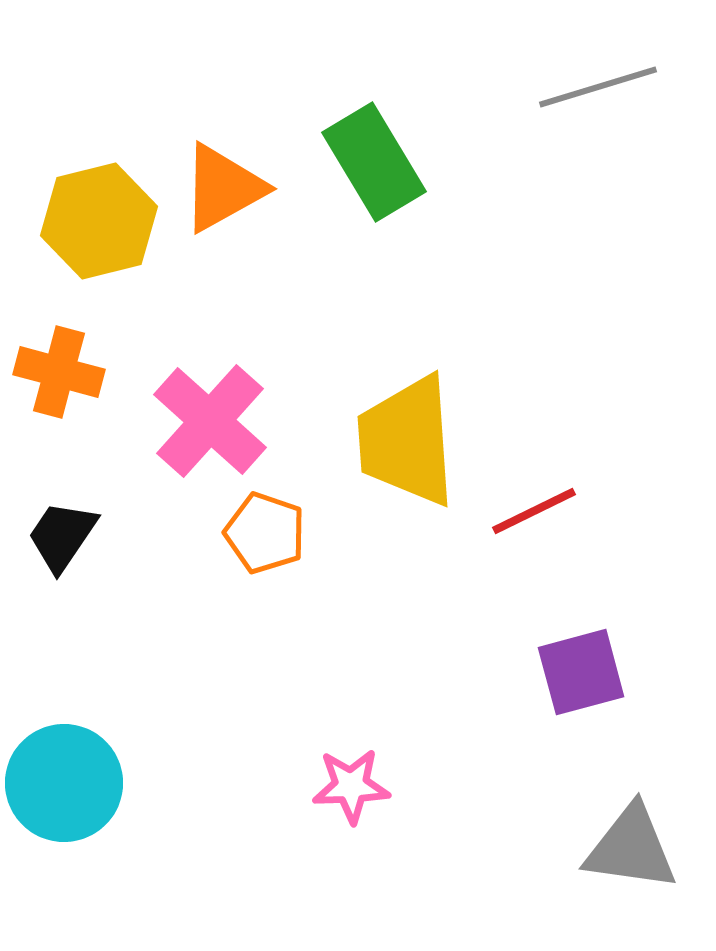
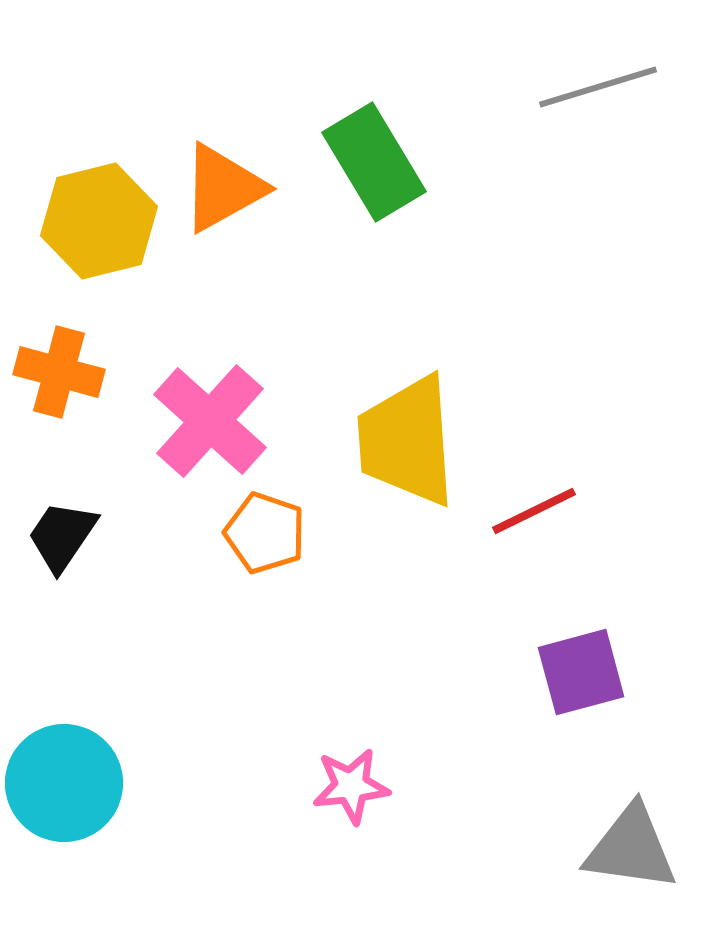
pink star: rotated 4 degrees counterclockwise
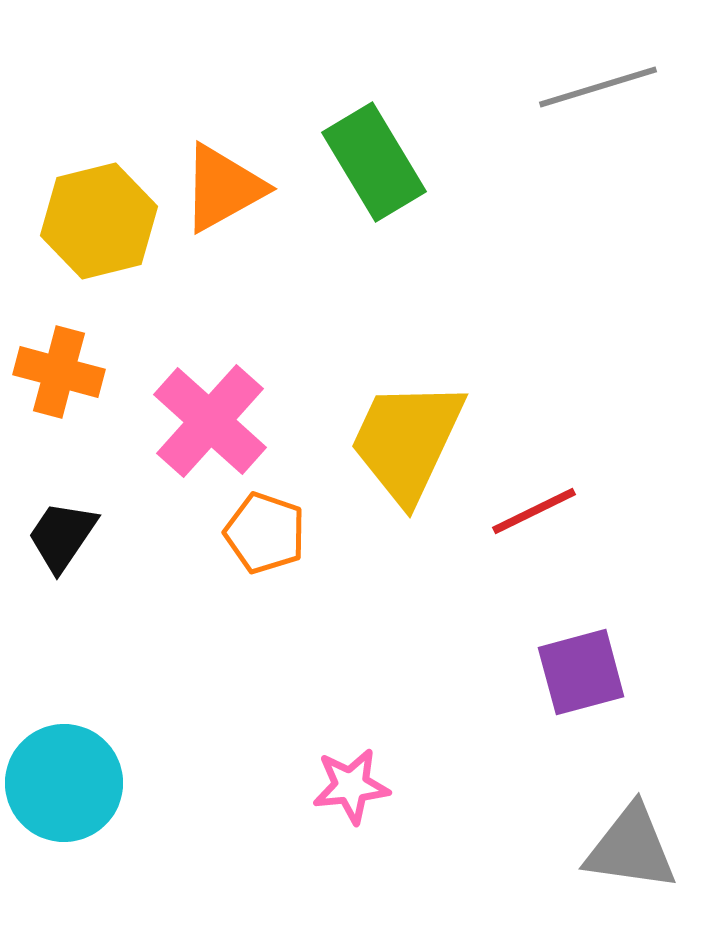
yellow trapezoid: rotated 29 degrees clockwise
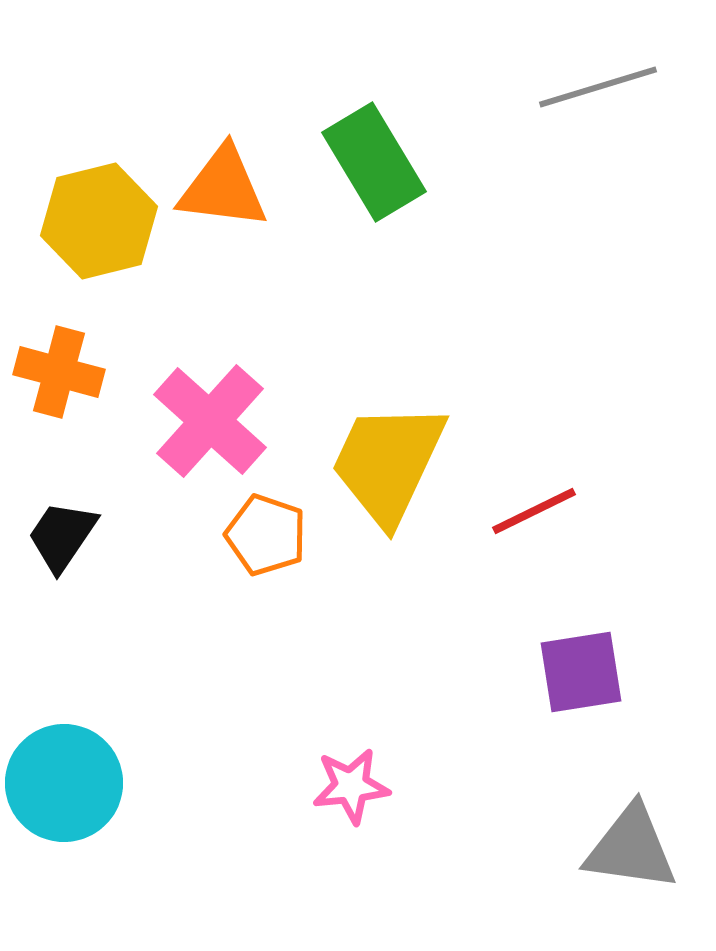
orange triangle: rotated 36 degrees clockwise
yellow trapezoid: moved 19 px left, 22 px down
orange pentagon: moved 1 px right, 2 px down
purple square: rotated 6 degrees clockwise
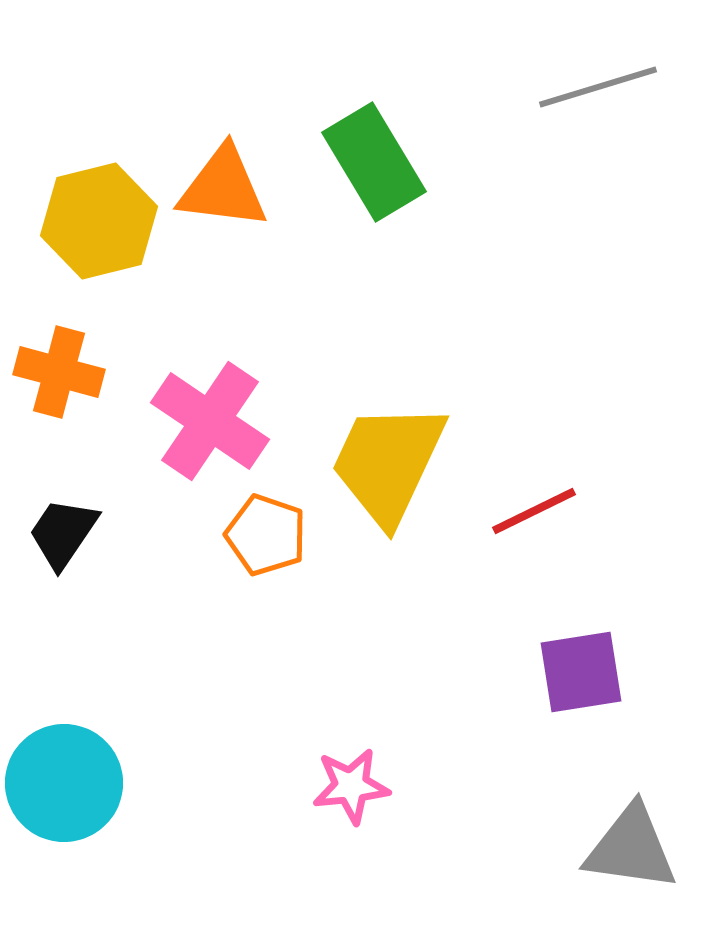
pink cross: rotated 8 degrees counterclockwise
black trapezoid: moved 1 px right, 3 px up
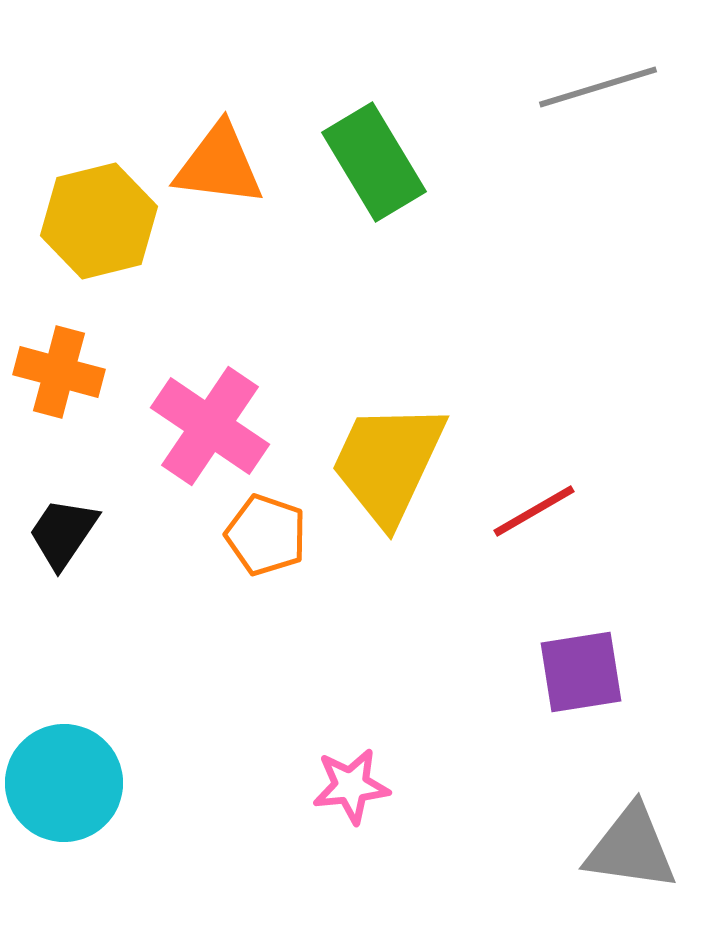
orange triangle: moved 4 px left, 23 px up
pink cross: moved 5 px down
red line: rotated 4 degrees counterclockwise
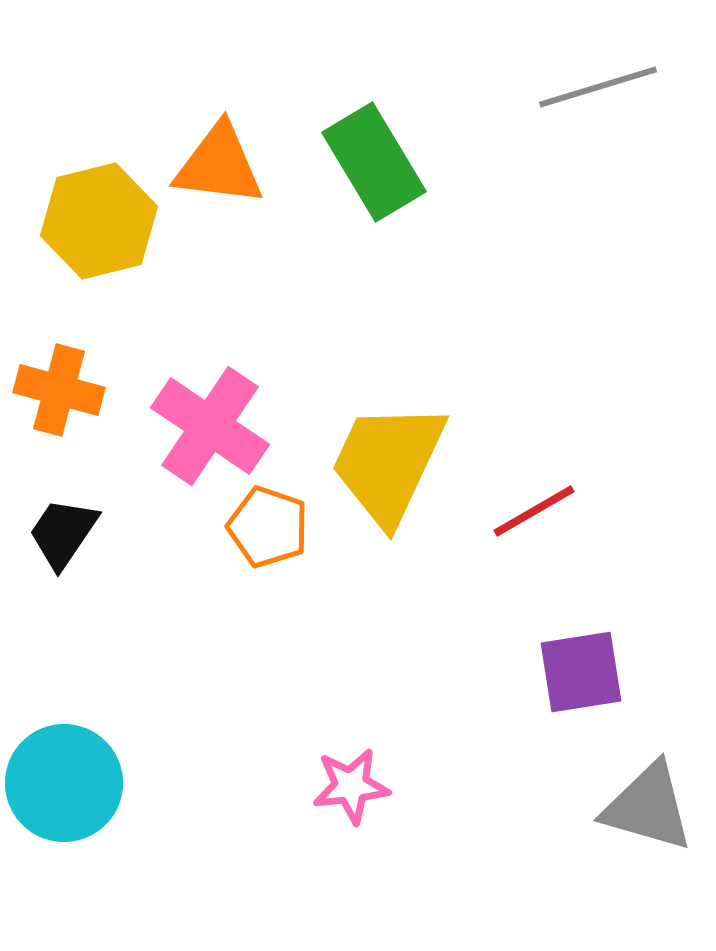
orange cross: moved 18 px down
orange pentagon: moved 2 px right, 8 px up
gray triangle: moved 17 px right, 41 px up; rotated 8 degrees clockwise
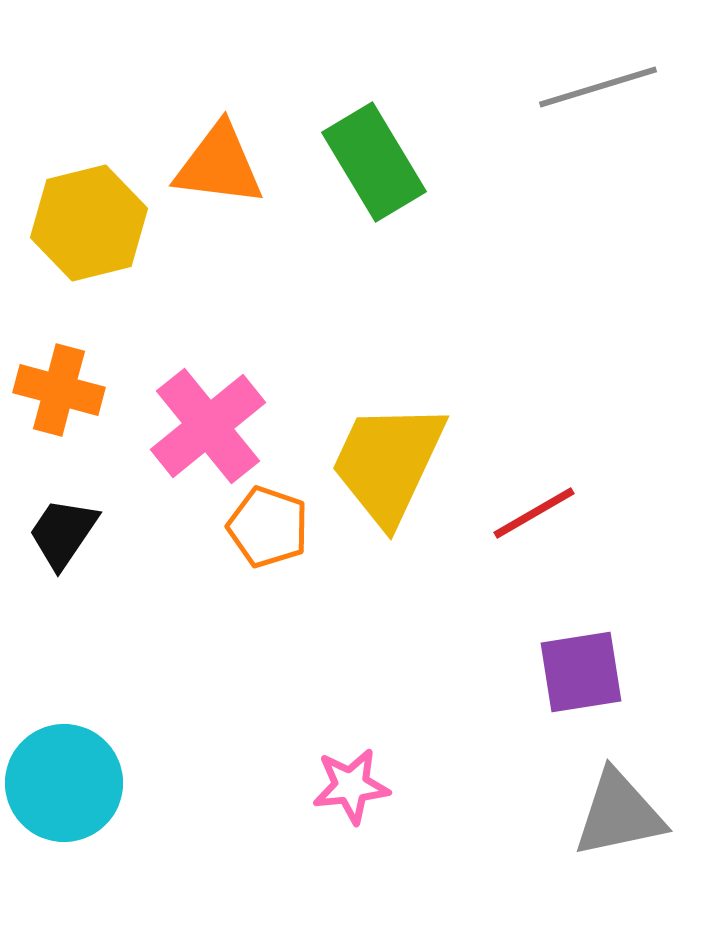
yellow hexagon: moved 10 px left, 2 px down
pink cross: moved 2 px left; rotated 17 degrees clockwise
red line: moved 2 px down
gray triangle: moved 29 px left, 7 px down; rotated 28 degrees counterclockwise
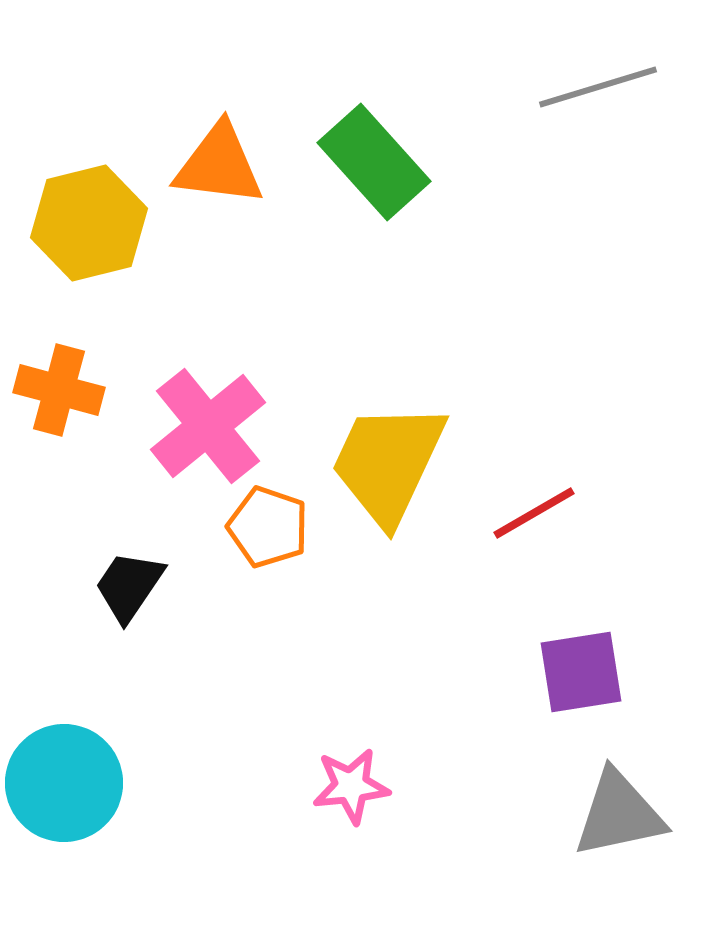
green rectangle: rotated 11 degrees counterclockwise
black trapezoid: moved 66 px right, 53 px down
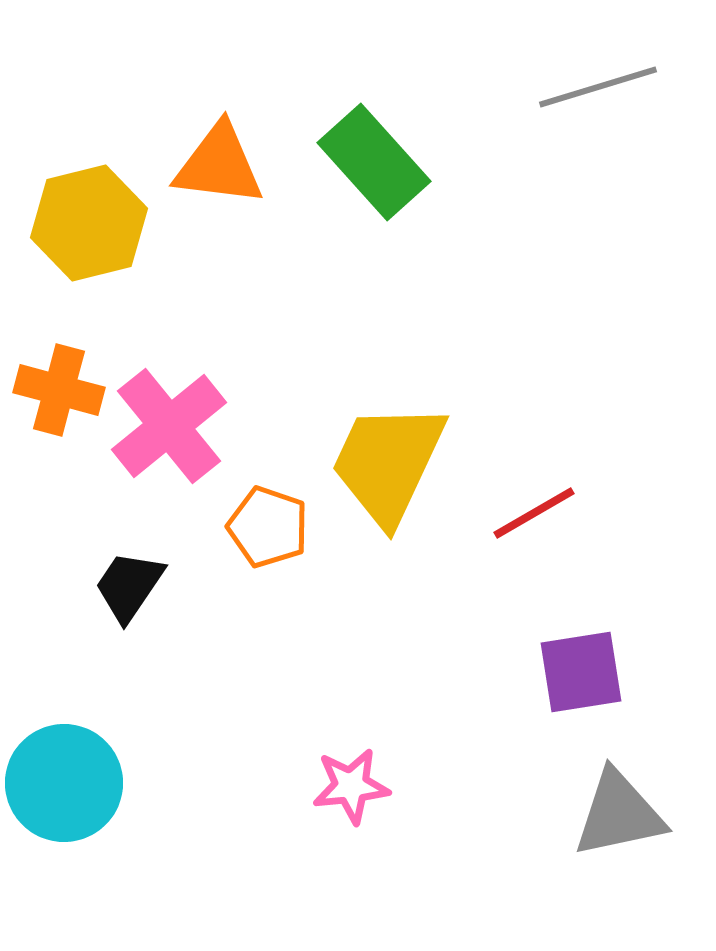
pink cross: moved 39 px left
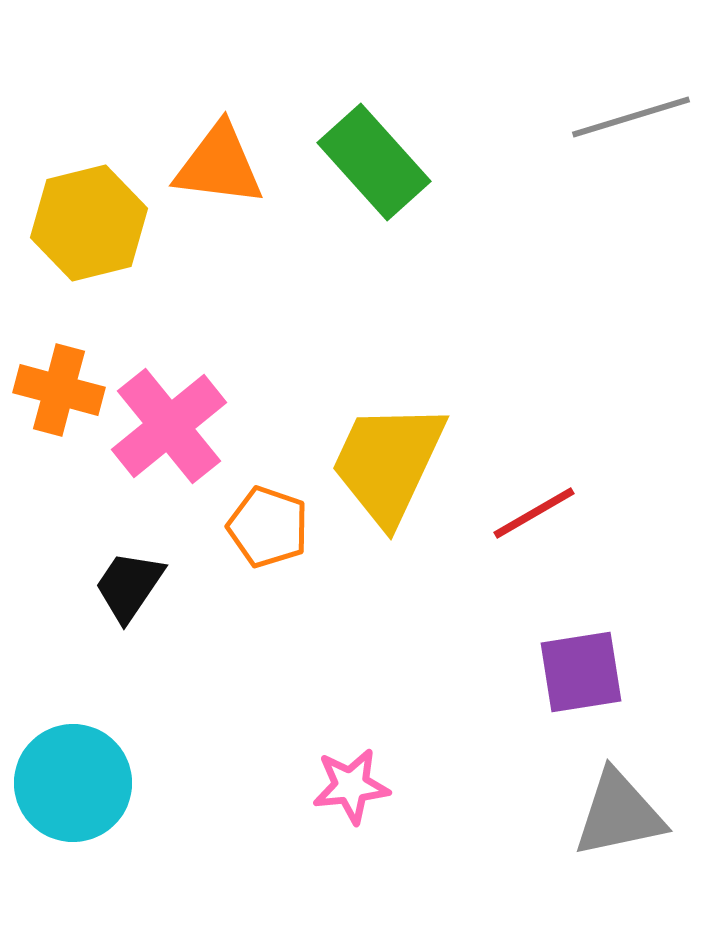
gray line: moved 33 px right, 30 px down
cyan circle: moved 9 px right
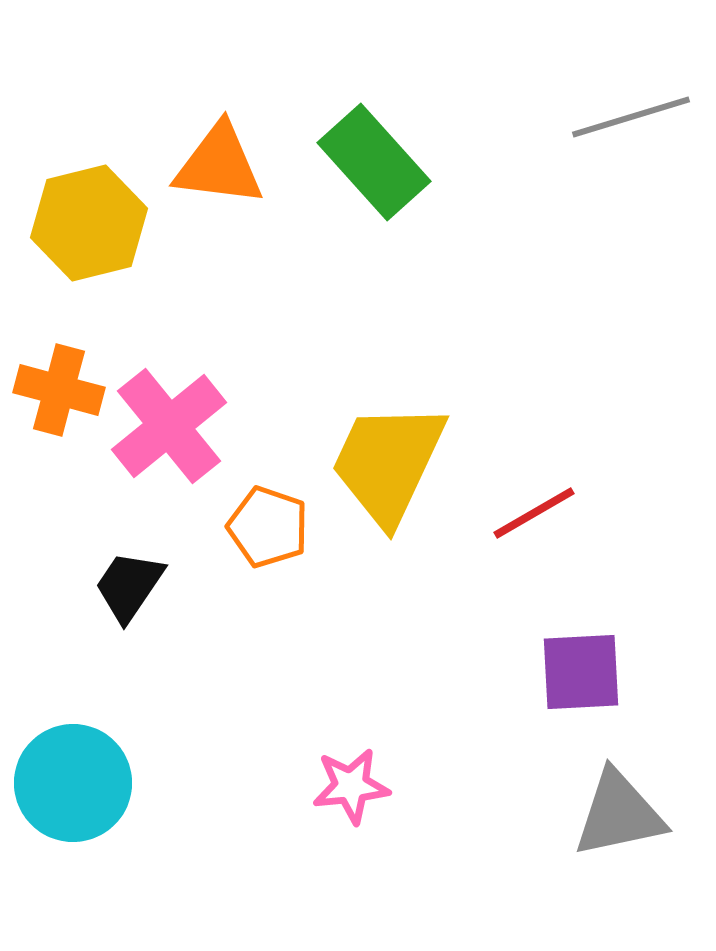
purple square: rotated 6 degrees clockwise
